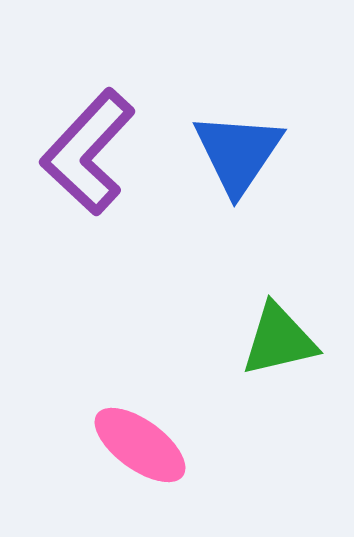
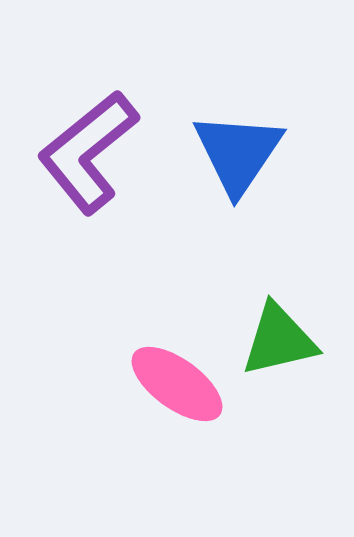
purple L-shape: rotated 8 degrees clockwise
pink ellipse: moved 37 px right, 61 px up
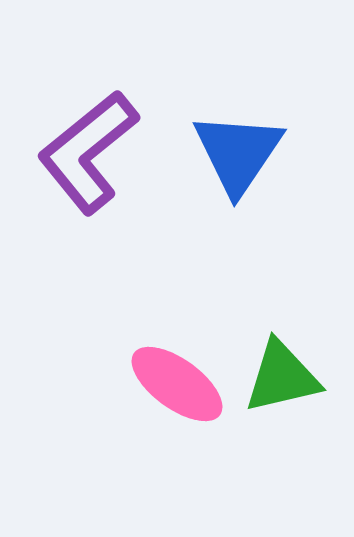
green triangle: moved 3 px right, 37 px down
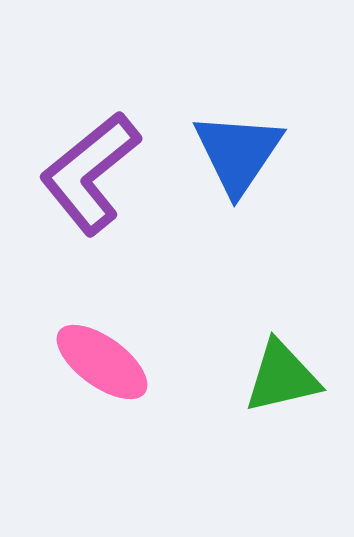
purple L-shape: moved 2 px right, 21 px down
pink ellipse: moved 75 px left, 22 px up
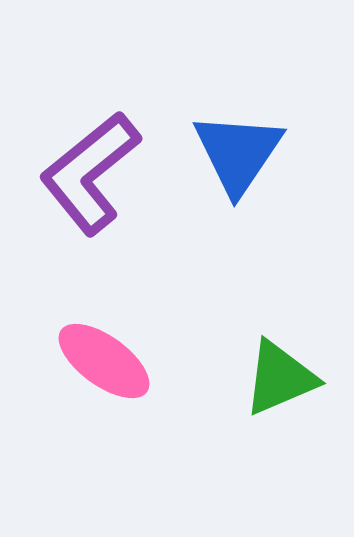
pink ellipse: moved 2 px right, 1 px up
green triangle: moved 2 px left, 1 px down; rotated 10 degrees counterclockwise
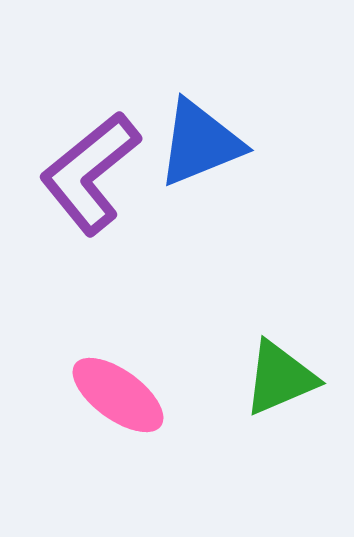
blue triangle: moved 38 px left, 10 px up; rotated 34 degrees clockwise
pink ellipse: moved 14 px right, 34 px down
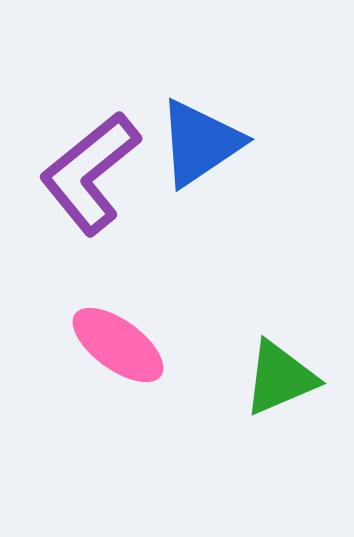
blue triangle: rotated 12 degrees counterclockwise
pink ellipse: moved 50 px up
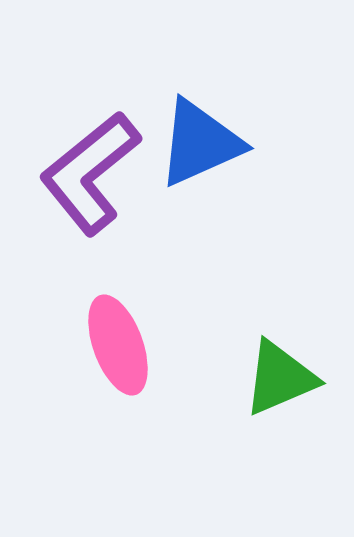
blue triangle: rotated 10 degrees clockwise
pink ellipse: rotated 34 degrees clockwise
